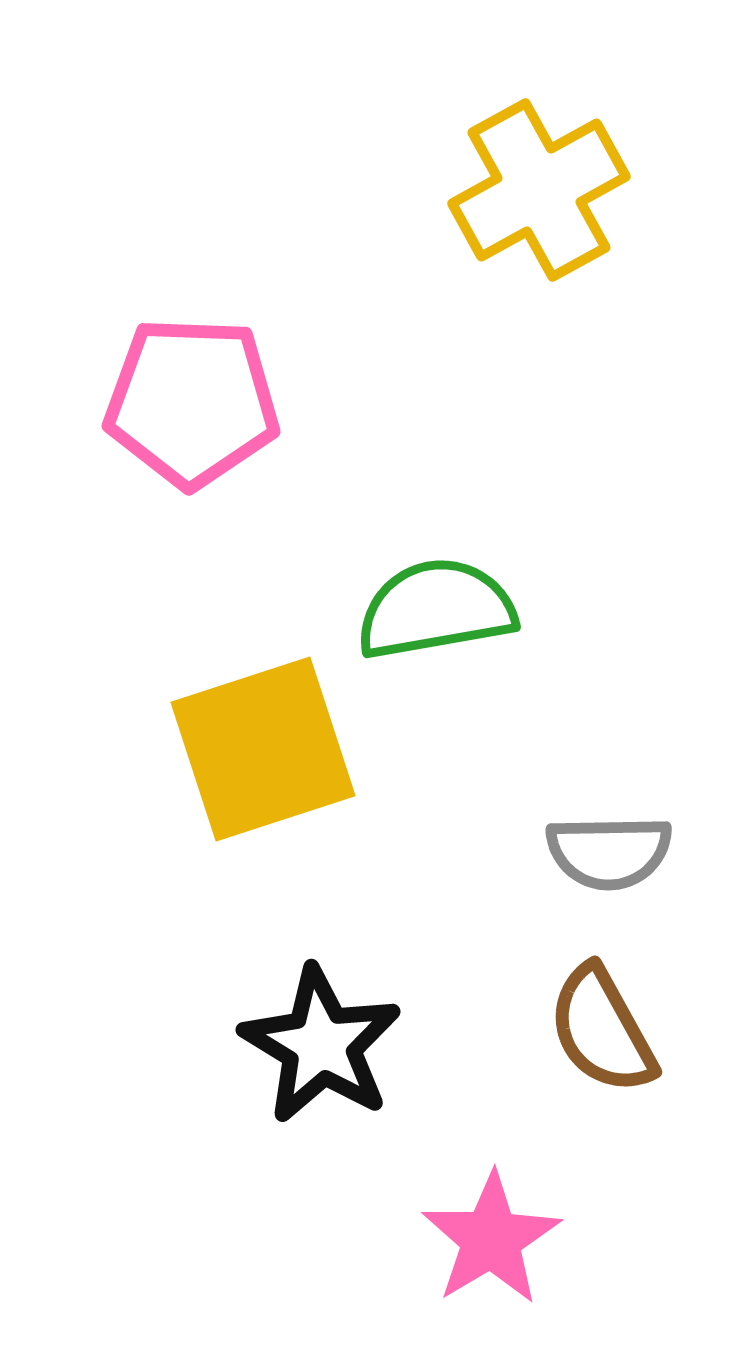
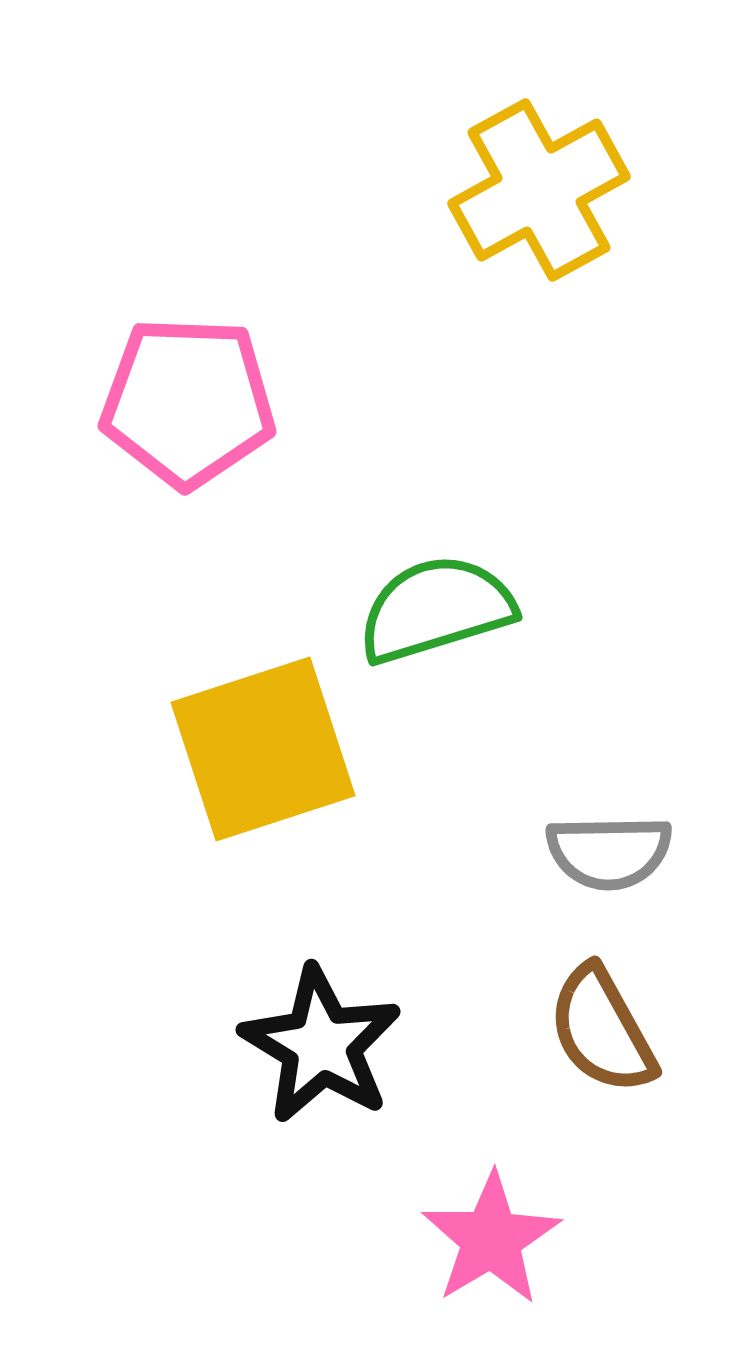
pink pentagon: moved 4 px left
green semicircle: rotated 7 degrees counterclockwise
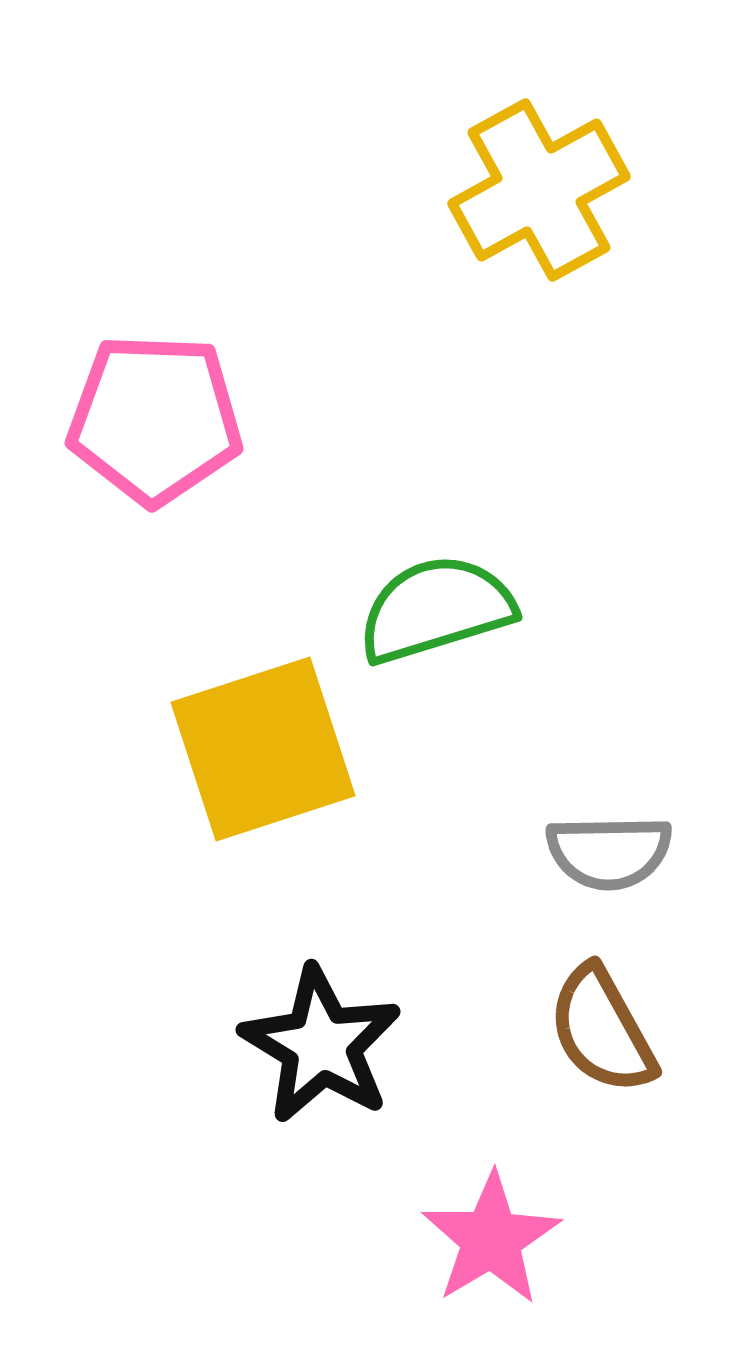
pink pentagon: moved 33 px left, 17 px down
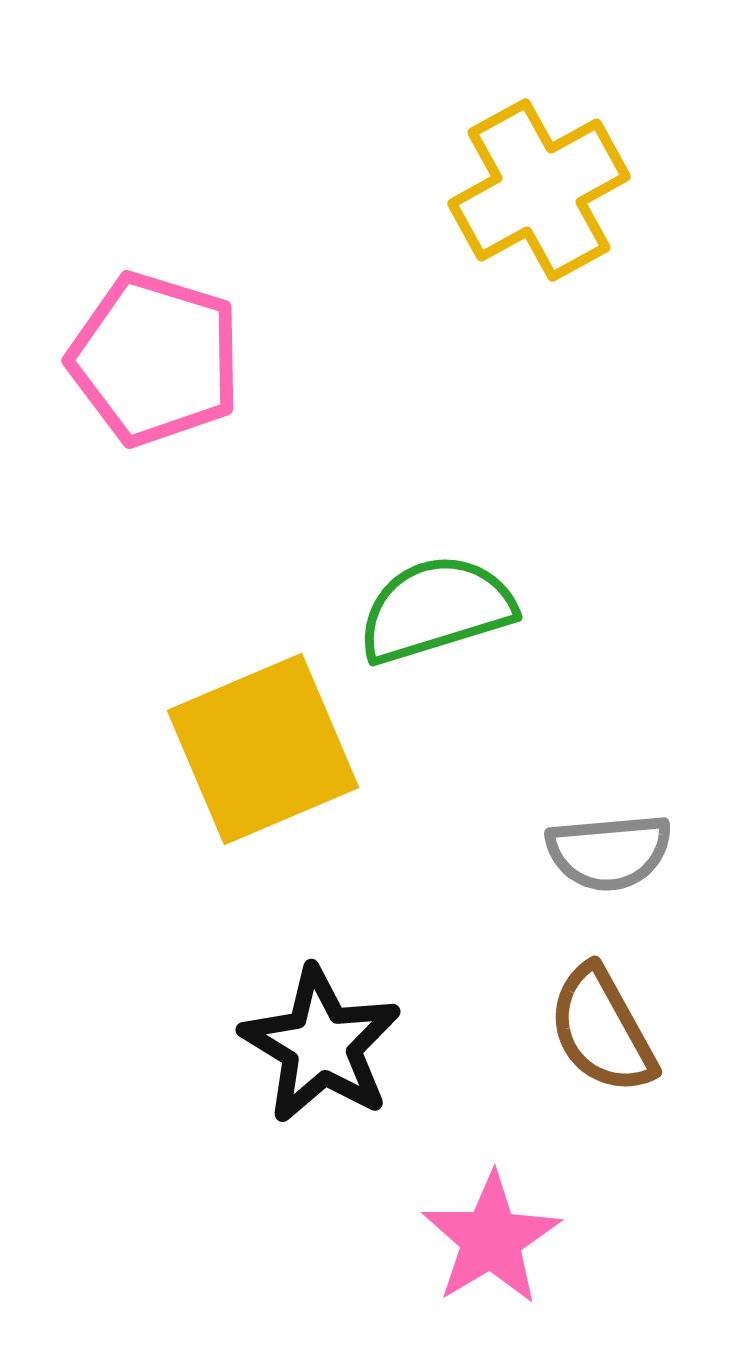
pink pentagon: moved 60 px up; rotated 15 degrees clockwise
yellow square: rotated 5 degrees counterclockwise
gray semicircle: rotated 4 degrees counterclockwise
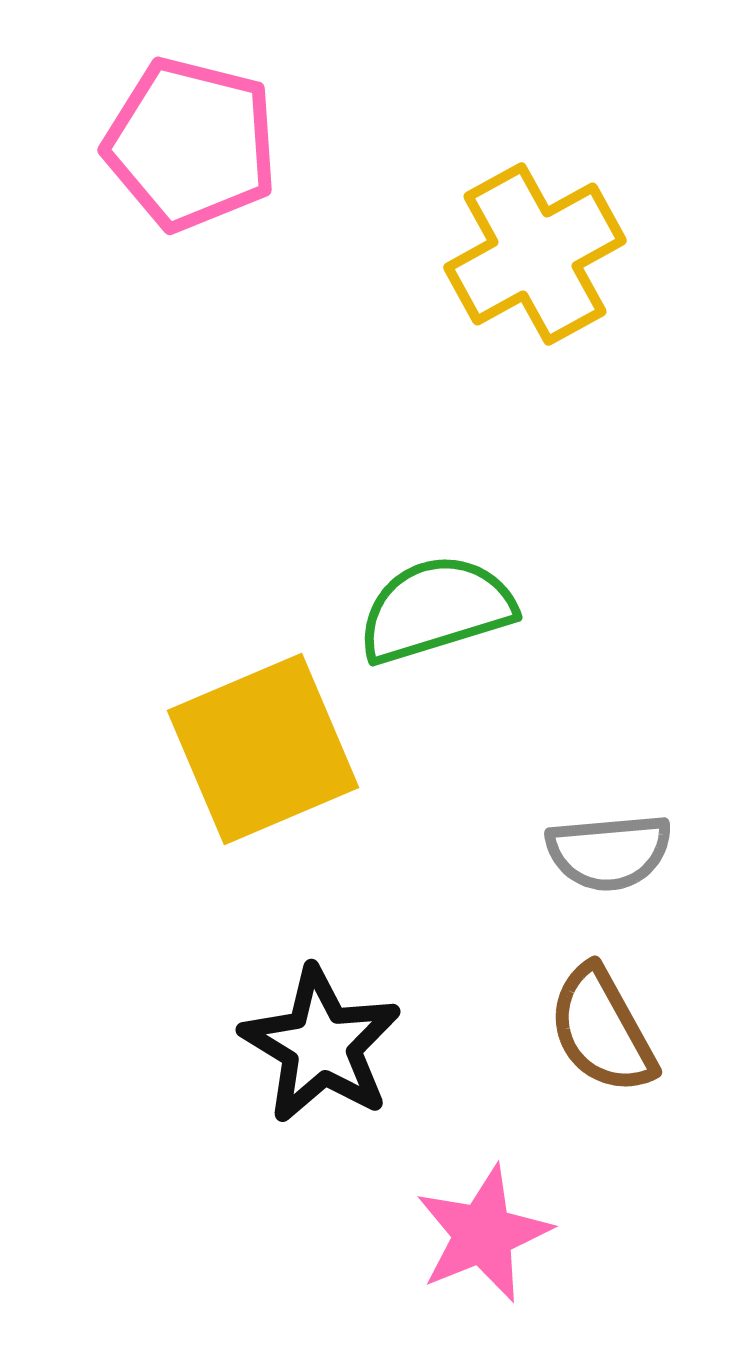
yellow cross: moved 4 px left, 64 px down
pink pentagon: moved 36 px right, 215 px up; rotated 3 degrees counterclockwise
pink star: moved 8 px left, 5 px up; rotated 9 degrees clockwise
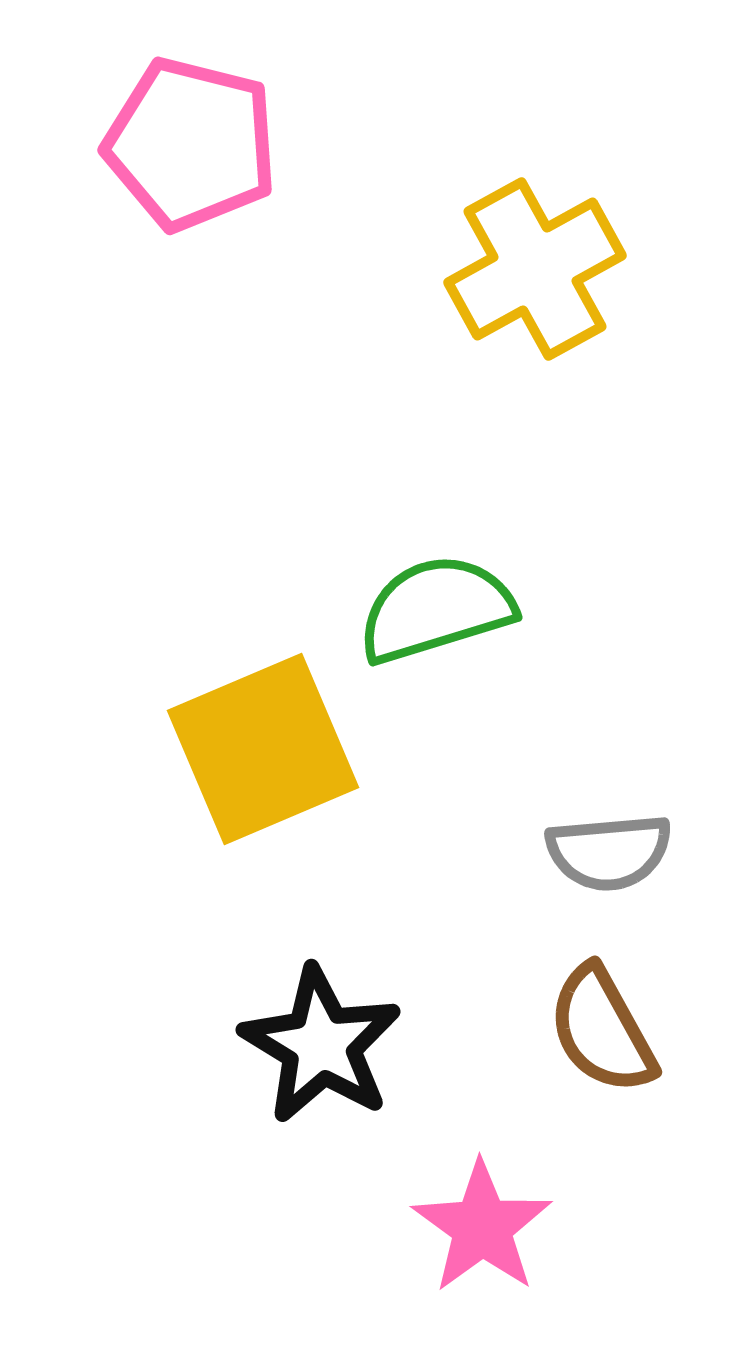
yellow cross: moved 15 px down
pink star: moved 1 px left, 7 px up; rotated 14 degrees counterclockwise
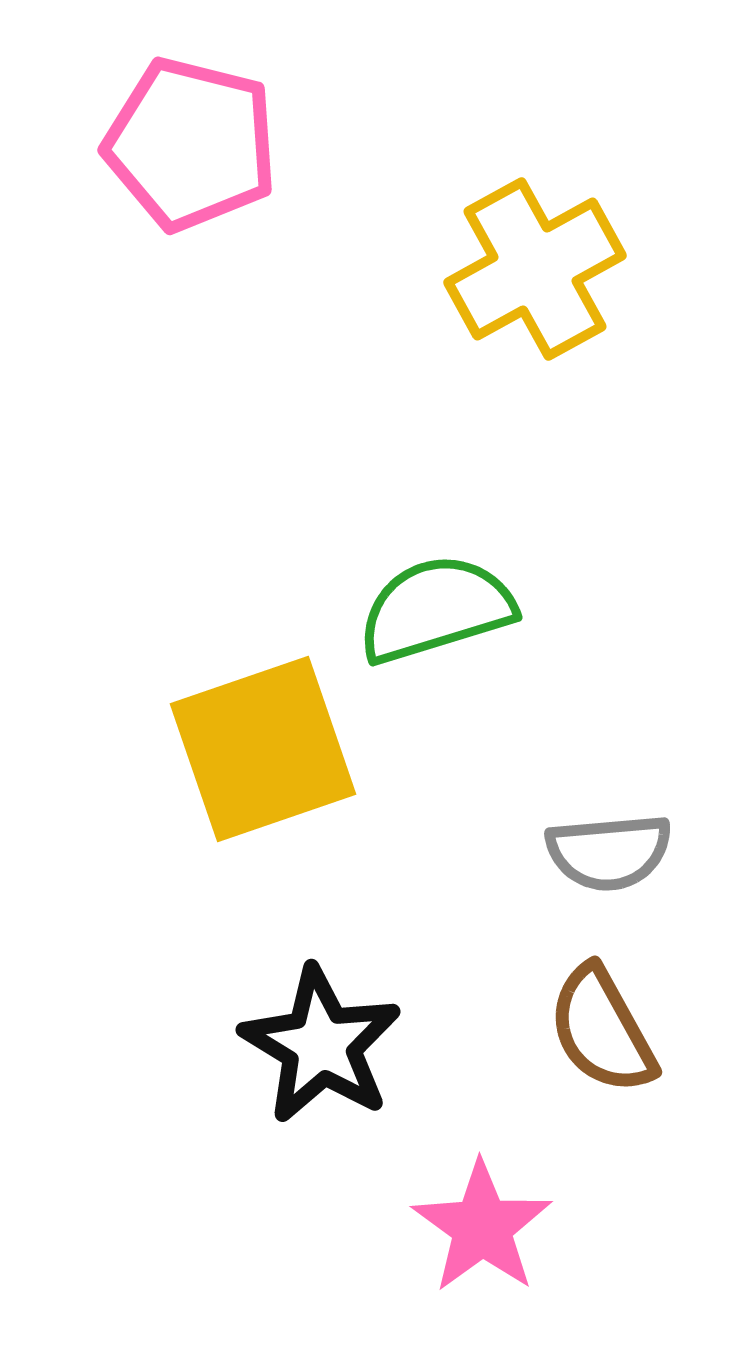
yellow square: rotated 4 degrees clockwise
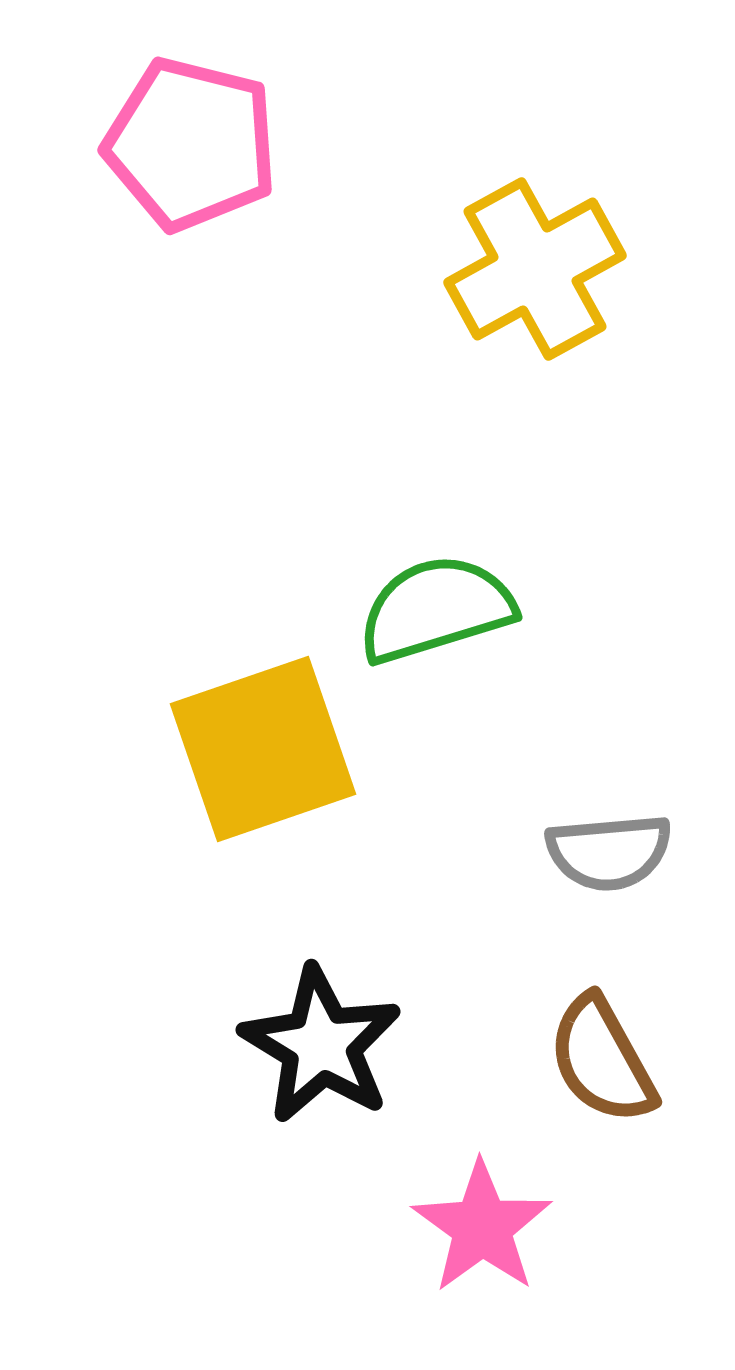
brown semicircle: moved 30 px down
